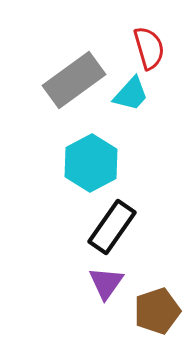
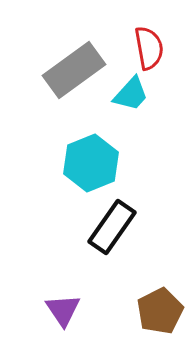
red semicircle: rotated 6 degrees clockwise
gray rectangle: moved 10 px up
cyan hexagon: rotated 6 degrees clockwise
purple triangle: moved 43 px left, 27 px down; rotated 9 degrees counterclockwise
brown pentagon: moved 3 px right; rotated 9 degrees counterclockwise
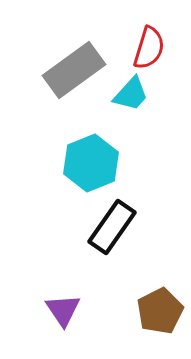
red semicircle: rotated 27 degrees clockwise
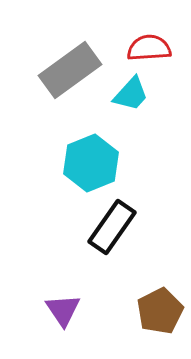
red semicircle: rotated 111 degrees counterclockwise
gray rectangle: moved 4 px left
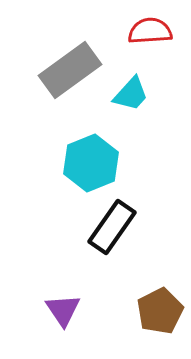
red semicircle: moved 1 px right, 17 px up
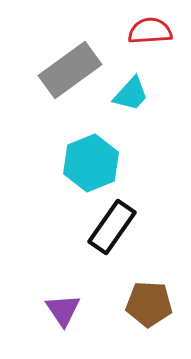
brown pentagon: moved 11 px left, 7 px up; rotated 30 degrees clockwise
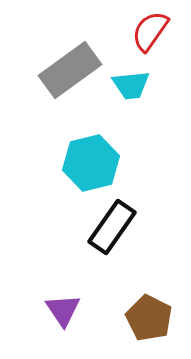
red semicircle: rotated 51 degrees counterclockwise
cyan trapezoid: moved 9 px up; rotated 42 degrees clockwise
cyan hexagon: rotated 8 degrees clockwise
brown pentagon: moved 14 px down; rotated 24 degrees clockwise
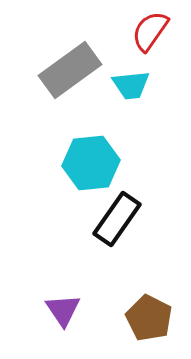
cyan hexagon: rotated 8 degrees clockwise
black rectangle: moved 5 px right, 8 px up
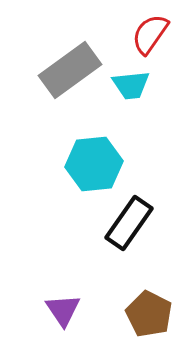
red semicircle: moved 3 px down
cyan hexagon: moved 3 px right, 1 px down
black rectangle: moved 12 px right, 4 px down
brown pentagon: moved 4 px up
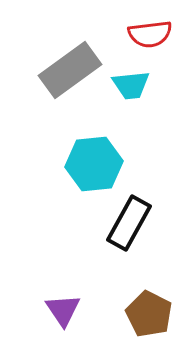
red semicircle: rotated 132 degrees counterclockwise
black rectangle: rotated 6 degrees counterclockwise
